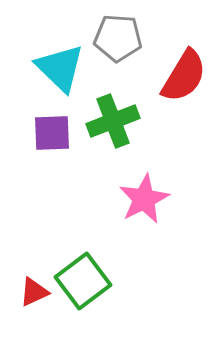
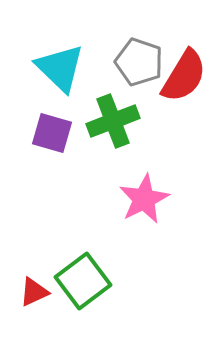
gray pentagon: moved 21 px right, 24 px down; rotated 15 degrees clockwise
purple square: rotated 18 degrees clockwise
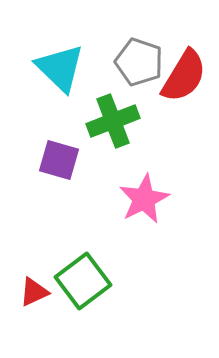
purple square: moved 7 px right, 27 px down
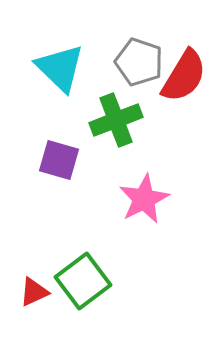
green cross: moved 3 px right, 1 px up
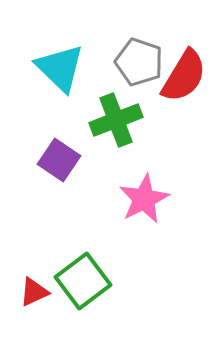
purple square: rotated 18 degrees clockwise
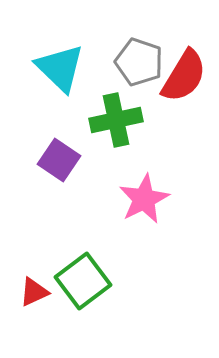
green cross: rotated 9 degrees clockwise
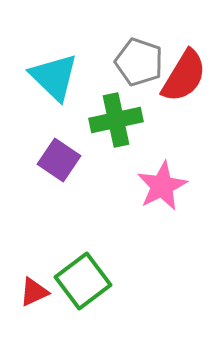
cyan triangle: moved 6 px left, 9 px down
pink star: moved 18 px right, 13 px up
